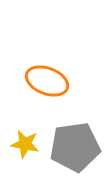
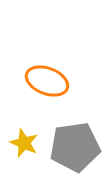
yellow star: moved 1 px left, 1 px up; rotated 12 degrees clockwise
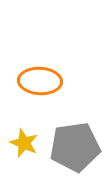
orange ellipse: moved 7 px left; rotated 18 degrees counterclockwise
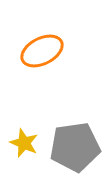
orange ellipse: moved 2 px right, 30 px up; rotated 30 degrees counterclockwise
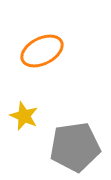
yellow star: moved 27 px up
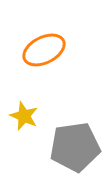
orange ellipse: moved 2 px right, 1 px up
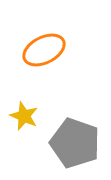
gray pentagon: moved 4 px up; rotated 27 degrees clockwise
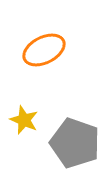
yellow star: moved 4 px down
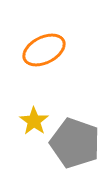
yellow star: moved 10 px right, 1 px down; rotated 12 degrees clockwise
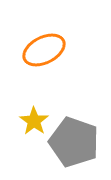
gray pentagon: moved 1 px left, 1 px up
